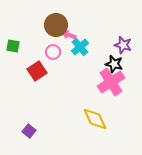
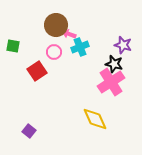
pink arrow: moved 1 px up
cyan cross: rotated 18 degrees clockwise
pink circle: moved 1 px right
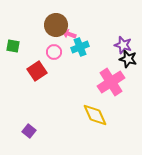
black star: moved 14 px right, 5 px up
yellow diamond: moved 4 px up
